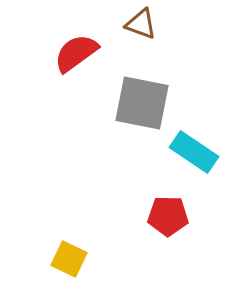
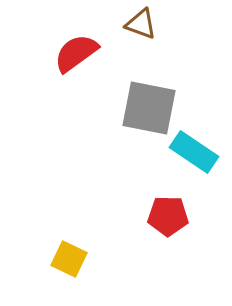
gray square: moved 7 px right, 5 px down
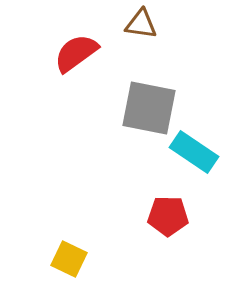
brown triangle: rotated 12 degrees counterclockwise
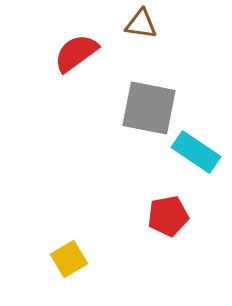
cyan rectangle: moved 2 px right
red pentagon: rotated 12 degrees counterclockwise
yellow square: rotated 33 degrees clockwise
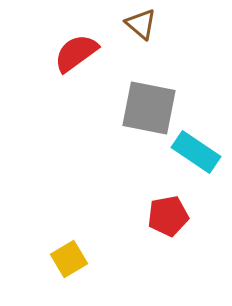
brown triangle: rotated 32 degrees clockwise
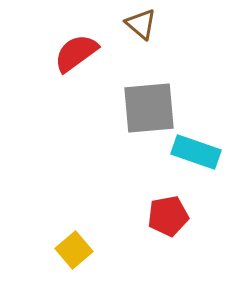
gray square: rotated 16 degrees counterclockwise
cyan rectangle: rotated 15 degrees counterclockwise
yellow square: moved 5 px right, 9 px up; rotated 9 degrees counterclockwise
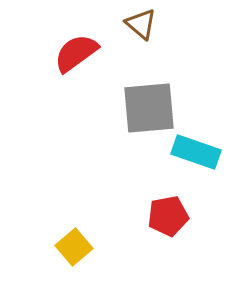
yellow square: moved 3 px up
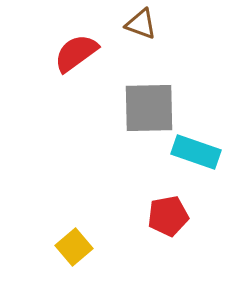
brown triangle: rotated 20 degrees counterclockwise
gray square: rotated 4 degrees clockwise
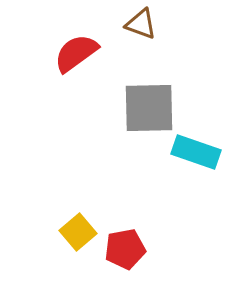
red pentagon: moved 43 px left, 33 px down
yellow square: moved 4 px right, 15 px up
